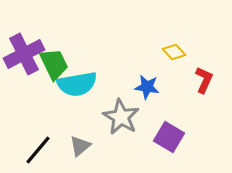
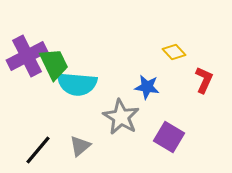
purple cross: moved 3 px right, 2 px down
cyan semicircle: rotated 15 degrees clockwise
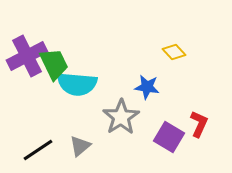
red L-shape: moved 5 px left, 44 px down
gray star: rotated 9 degrees clockwise
black line: rotated 16 degrees clockwise
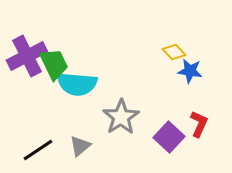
blue star: moved 43 px right, 16 px up
purple square: rotated 12 degrees clockwise
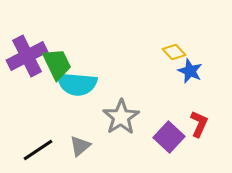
green trapezoid: moved 3 px right
blue star: rotated 15 degrees clockwise
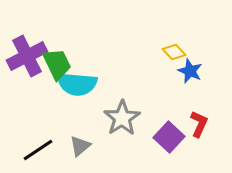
gray star: moved 1 px right, 1 px down
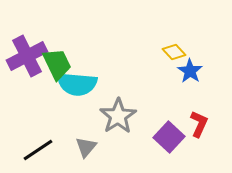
blue star: rotated 10 degrees clockwise
gray star: moved 4 px left, 2 px up
gray triangle: moved 6 px right, 1 px down; rotated 10 degrees counterclockwise
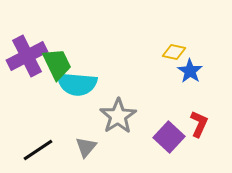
yellow diamond: rotated 35 degrees counterclockwise
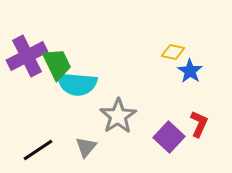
yellow diamond: moved 1 px left
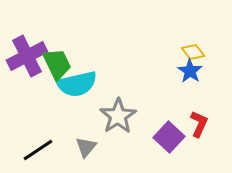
yellow diamond: moved 20 px right; rotated 40 degrees clockwise
cyan semicircle: rotated 18 degrees counterclockwise
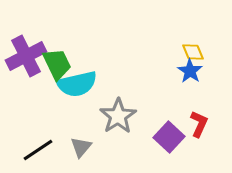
yellow diamond: rotated 15 degrees clockwise
purple cross: moved 1 px left
gray triangle: moved 5 px left
